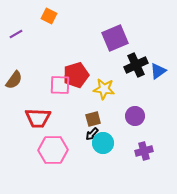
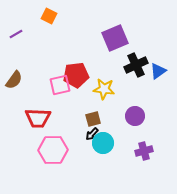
red pentagon: rotated 10 degrees clockwise
pink square: rotated 15 degrees counterclockwise
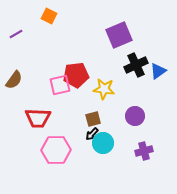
purple square: moved 4 px right, 3 px up
pink hexagon: moved 3 px right
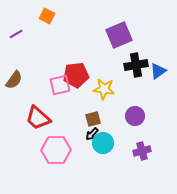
orange square: moved 2 px left
black cross: rotated 15 degrees clockwise
red trapezoid: rotated 40 degrees clockwise
purple cross: moved 2 px left
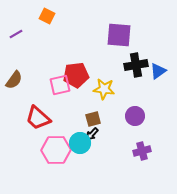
purple square: rotated 28 degrees clockwise
cyan circle: moved 23 px left
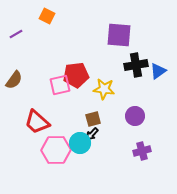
red trapezoid: moved 1 px left, 4 px down
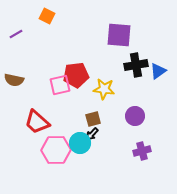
brown semicircle: rotated 66 degrees clockwise
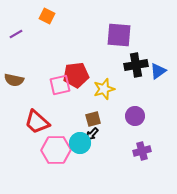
yellow star: rotated 25 degrees counterclockwise
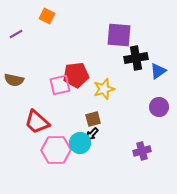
black cross: moved 7 px up
purple circle: moved 24 px right, 9 px up
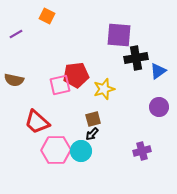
cyan circle: moved 1 px right, 8 px down
